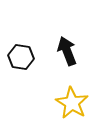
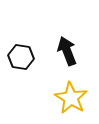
yellow star: moved 1 px left, 5 px up
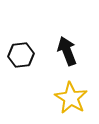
black hexagon: moved 2 px up; rotated 15 degrees counterclockwise
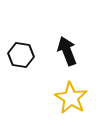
black hexagon: rotated 15 degrees clockwise
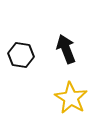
black arrow: moved 1 px left, 2 px up
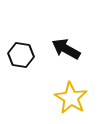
black arrow: rotated 40 degrees counterclockwise
